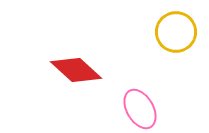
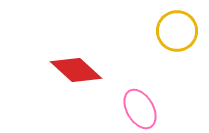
yellow circle: moved 1 px right, 1 px up
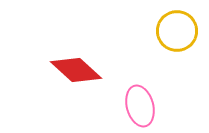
pink ellipse: moved 3 px up; rotated 15 degrees clockwise
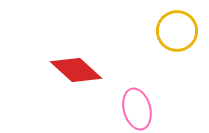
pink ellipse: moved 3 px left, 3 px down
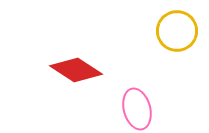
red diamond: rotated 9 degrees counterclockwise
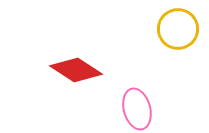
yellow circle: moved 1 px right, 2 px up
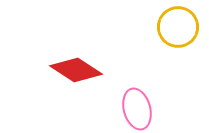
yellow circle: moved 2 px up
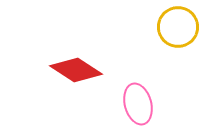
pink ellipse: moved 1 px right, 5 px up
